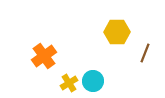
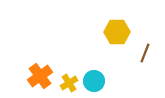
orange cross: moved 4 px left, 20 px down
cyan circle: moved 1 px right
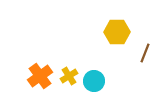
yellow cross: moved 7 px up
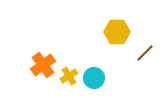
brown line: rotated 24 degrees clockwise
orange cross: moved 3 px right, 11 px up
cyan circle: moved 3 px up
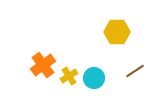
brown line: moved 10 px left, 18 px down; rotated 12 degrees clockwise
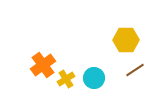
yellow hexagon: moved 9 px right, 8 px down
brown line: moved 1 px up
yellow cross: moved 3 px left, 3 px down
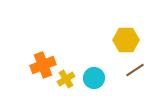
orange cross: rotated 15 degrees clockwise
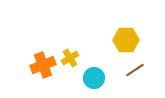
yellow cross: moved 4 px right, 21 px up
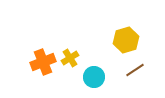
yellow hexagon: rotated 15 degrees counterclockwise
orange cross: moved 3 px up
cyan circle: moved 1 px up
